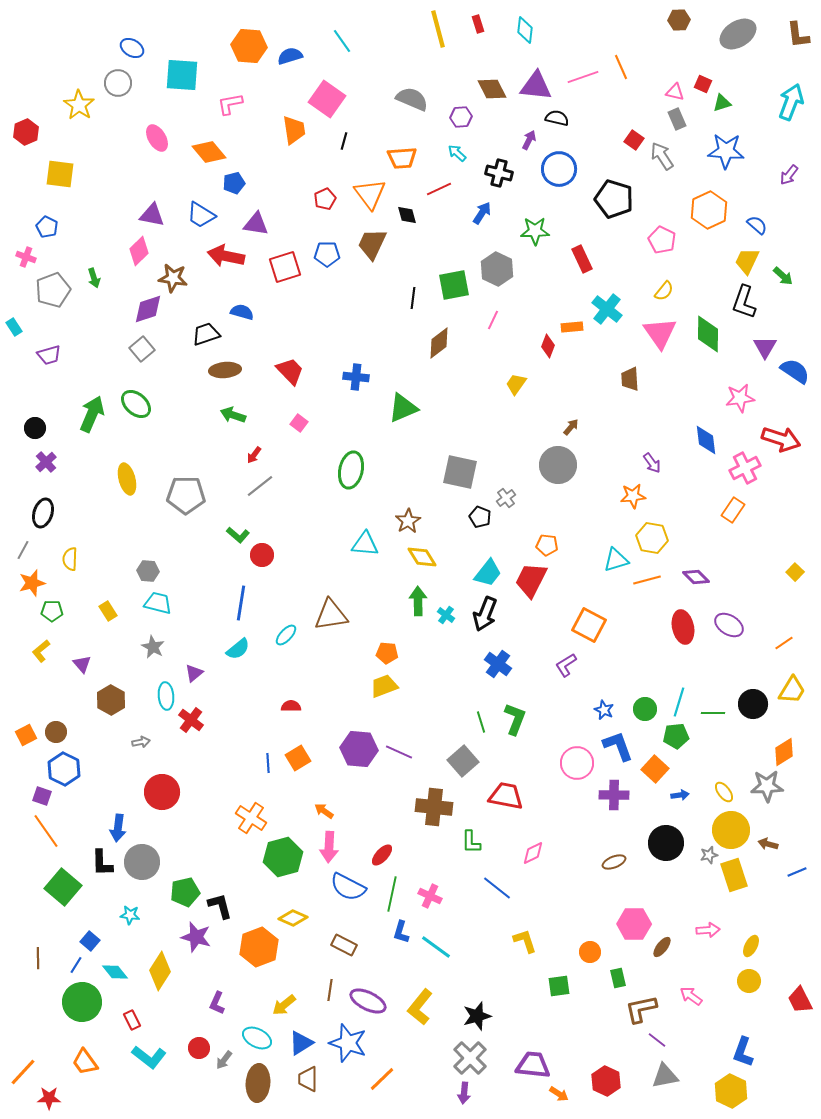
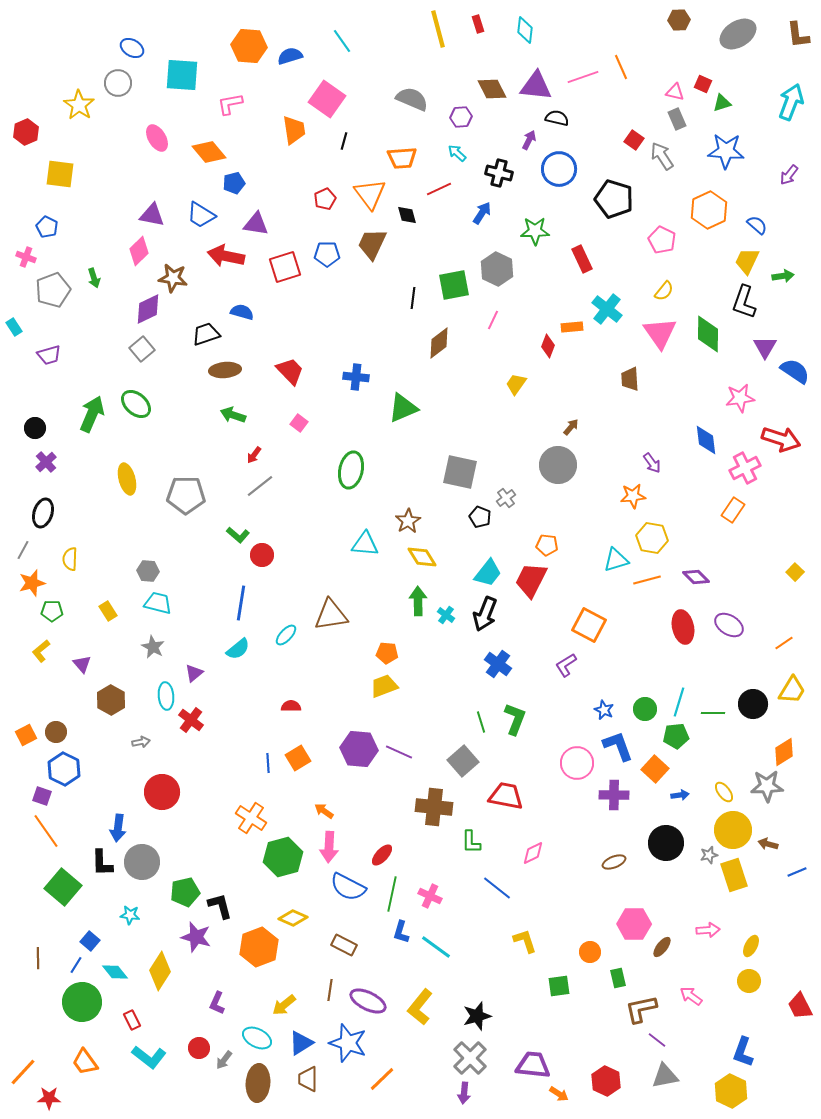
green arrow at (783, 276): rotated 50 degrees counterclockwise
purple diamond at (148, 309): rotated 8 degrees counterclockwise
yellow circle at (731, 830): moved 2 px right
red trapezoid at (800, 1000): moved 6 px down
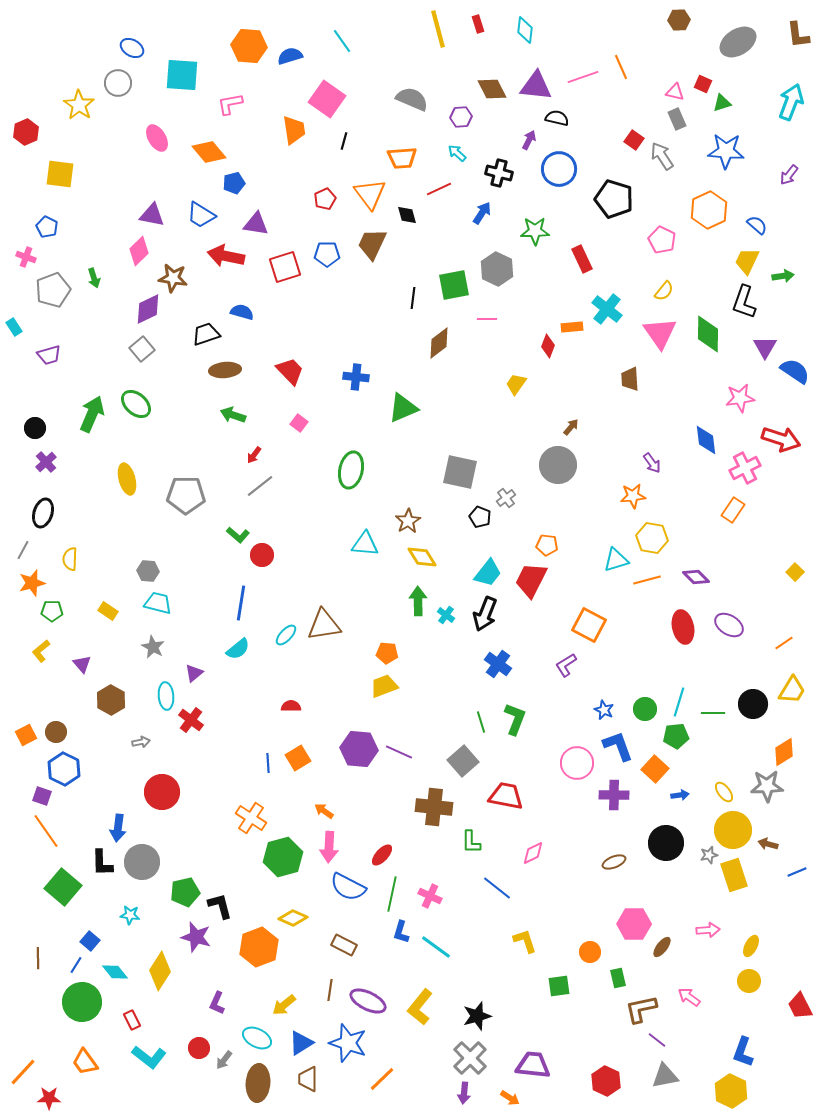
gray ellipse at (738, 34): moved 8 px down
pink line at (493, 320): moved 6 px left, 1 px up; rotated 66 degrees clockwise
yellow rectangle at (108, 611): rotated 24 degrees counterclockwise
brown triangle at (331, 615): moved 7 px left, 10 px down
pink arrow at (691, 996): moved 2 px left, 1 px down
orange arrow at (559, 1094): moved 49 px left, 4 px down
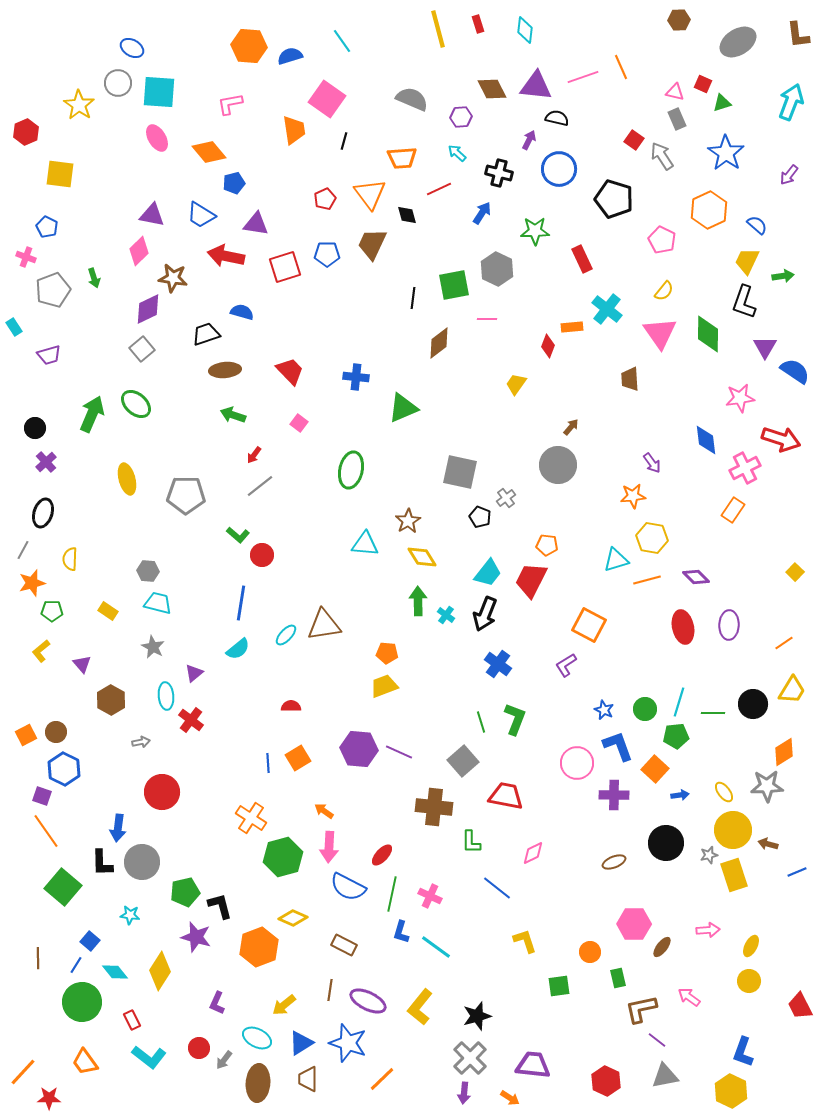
cyan square at (182, 75): moved 23 px left, 17 px down
blue star at (726, 151): moved 2 px down; rotated 30 degrees clockwise
purple ellipse at (729, 625): rotated 60 degrees clockwise
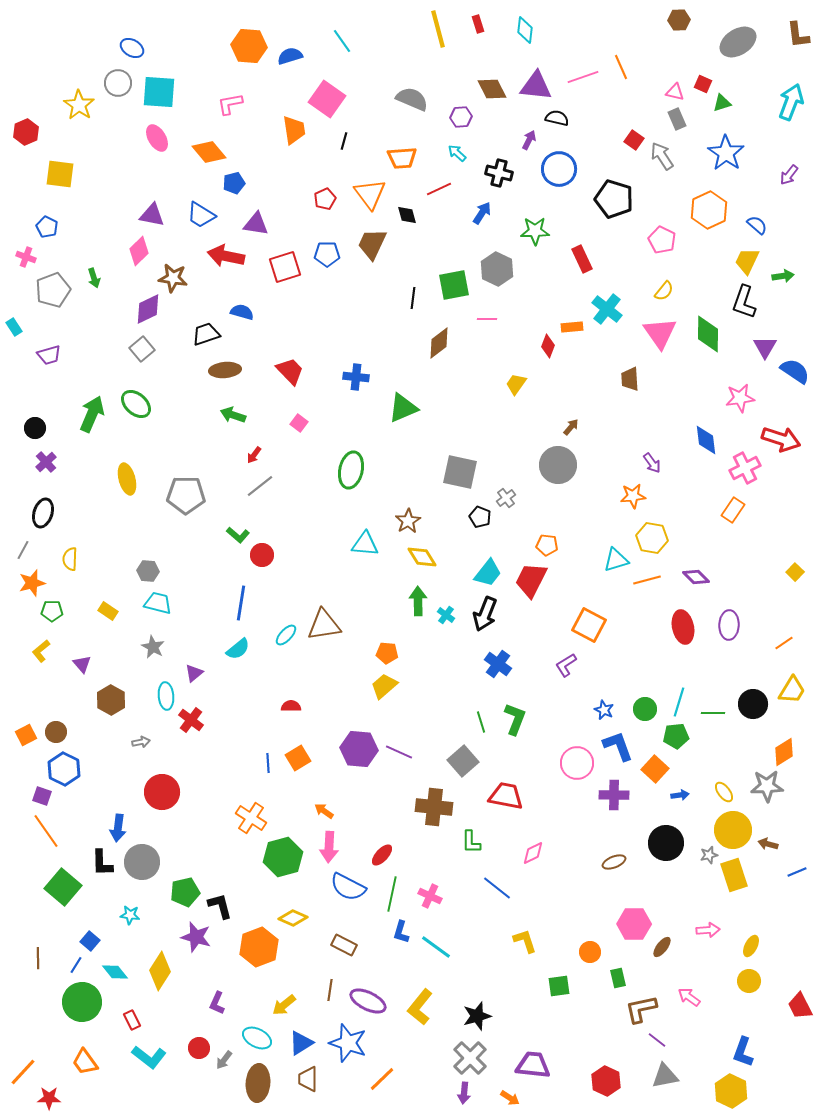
yellow trapezoid at (384, 686): rotated 20 degrees counterclockwise
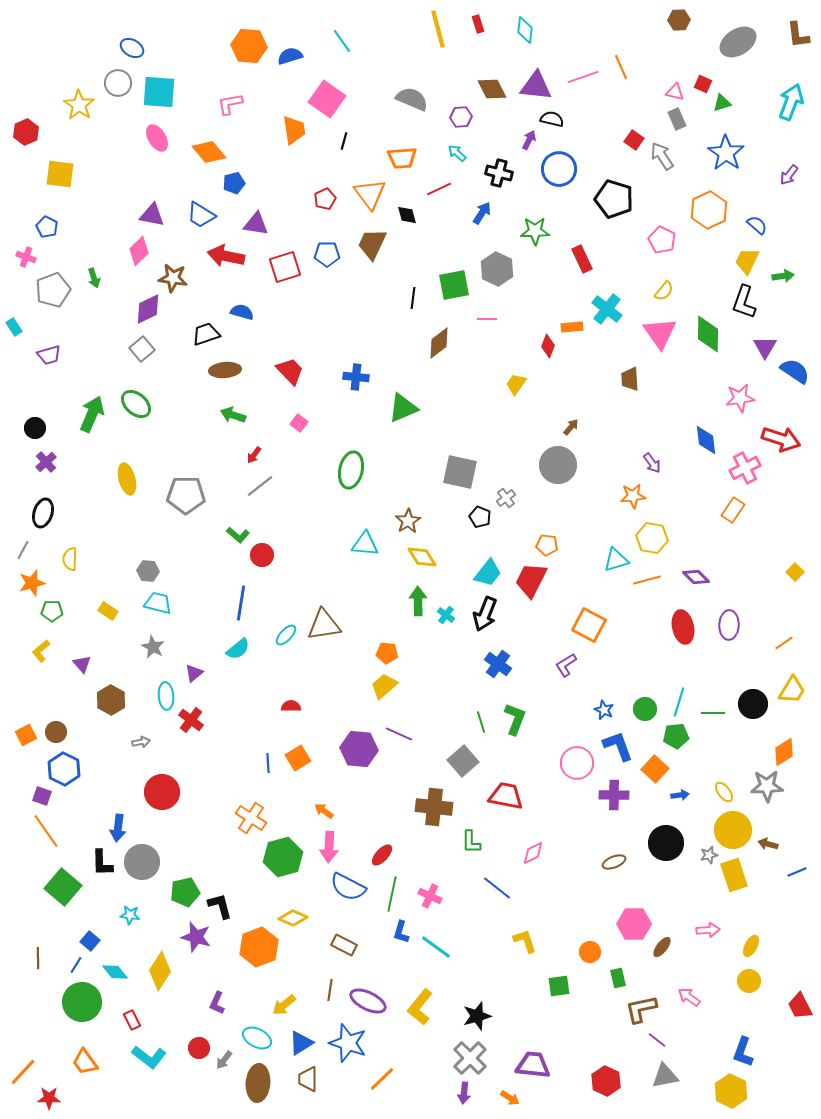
black semicircle at (557, 118): moved 5 px left, 1 px down
purple line at (399, 752): moved 18 px up
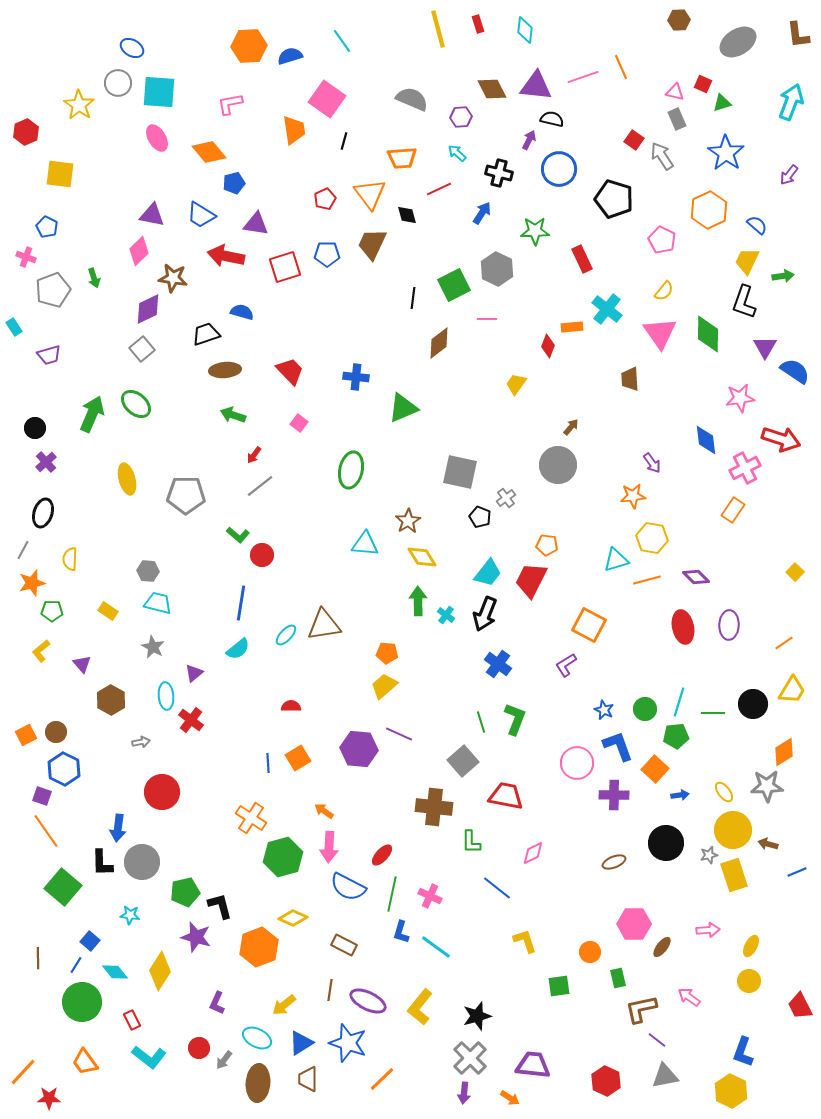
orange hexagon at (249, 46): rotated 8 degrees counterclockwise
green square at (454, 285): rotated 16 degrees counterclockwise
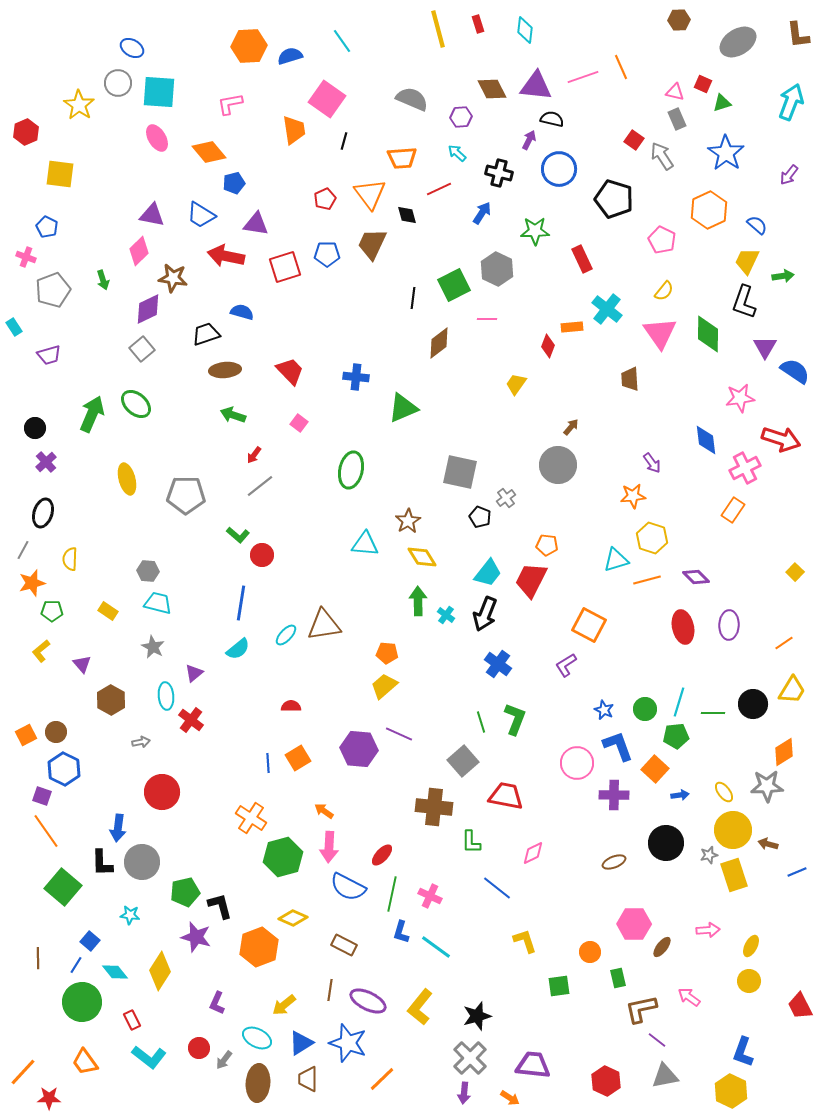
green arrow at (94, 278): moved 9 px right, 2 px down
yellow hexagon at (652, 538): rotated 8 degrees clockwise
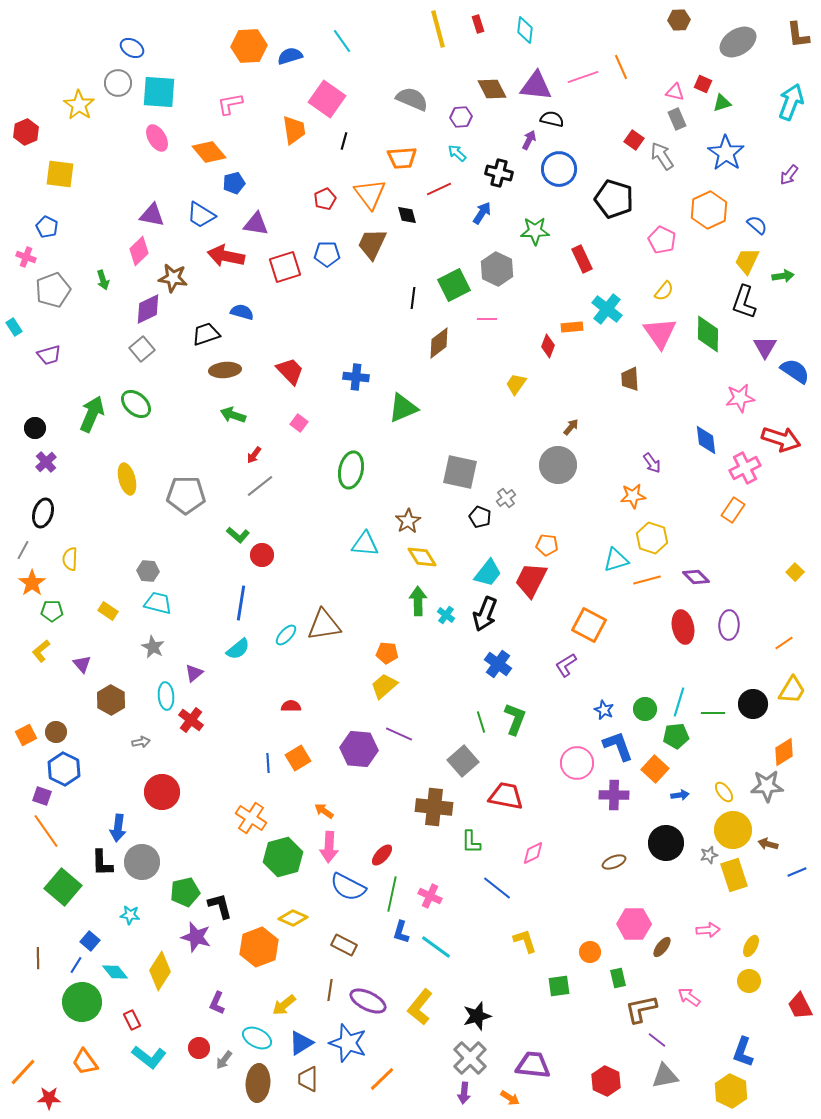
orange star at (32, 583): rotated 20 degrees counterclockwise
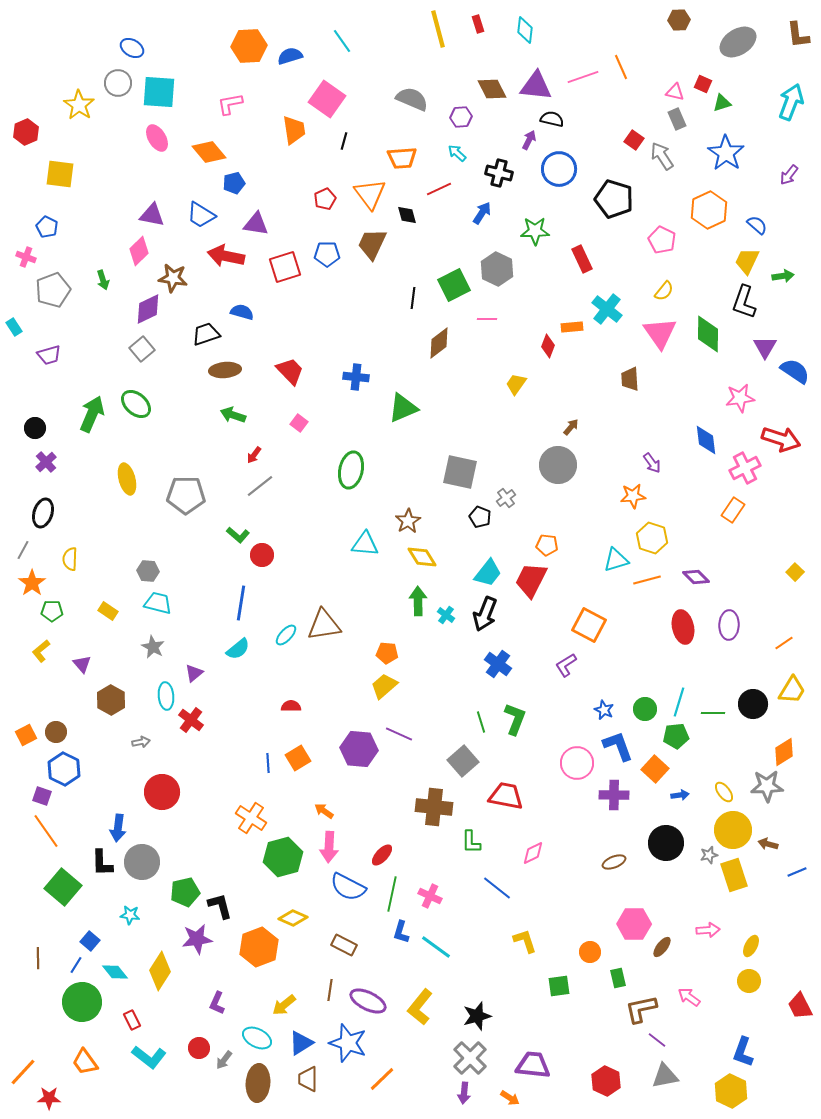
purple star at (196, 937): moved 1 px right, 2 px down; rotated 24 degrees counterclockwise
